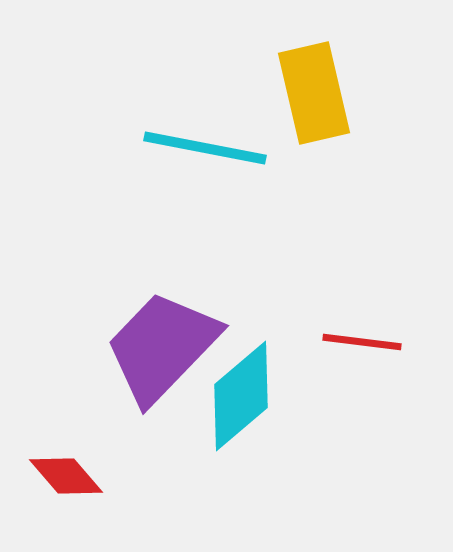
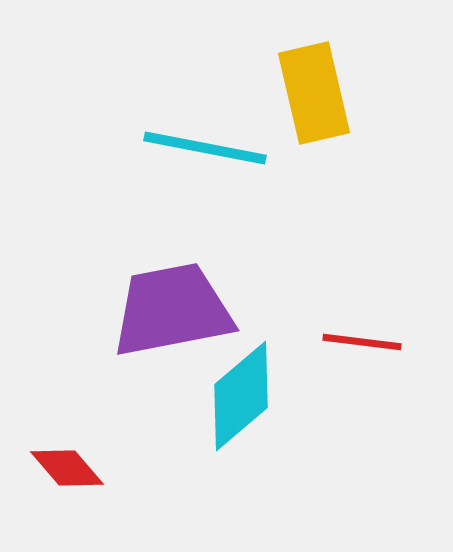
purple trapezoid: moved 10 px right, 37 px up; rotated 35 degrees clockwise
red diamond: moved 1 px right, 8 px up
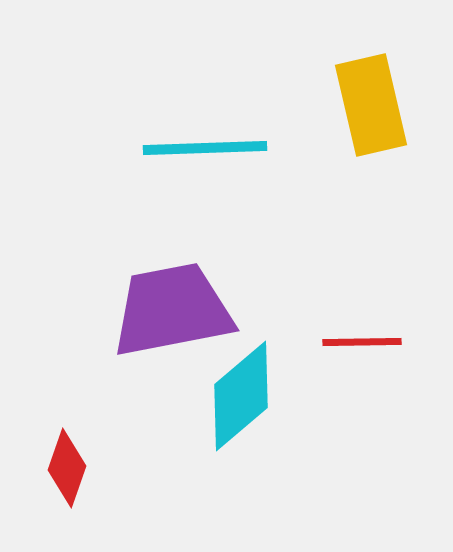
yellow rectangle: moved 57 px right, 12 px down
cyan line: rotated 13 degrees counterclockwise
red line: rotated 8 degrees counterclockwise
red diamond: rotated 60 degrees clockwise
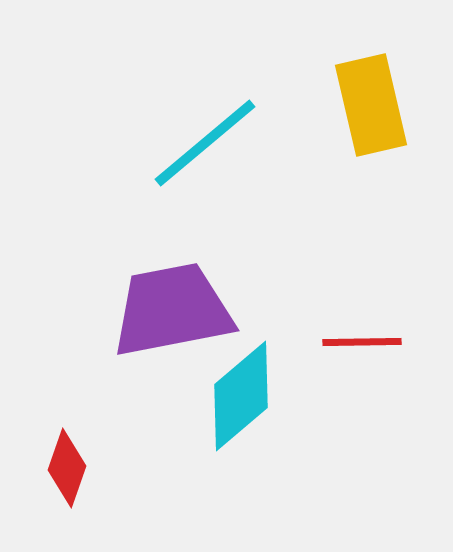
cyan line: moved 5 px up; rotated 38 degrees counterclockwise
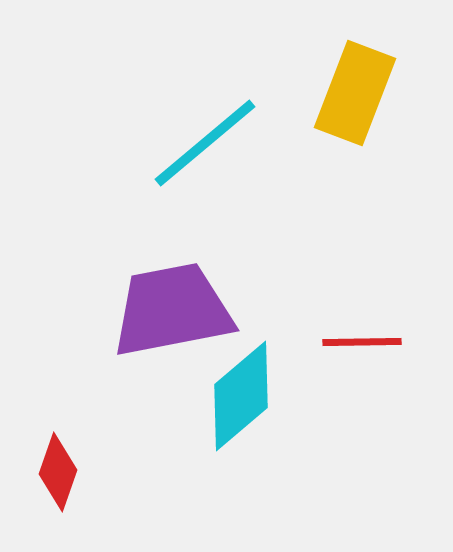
yellow rectangle: moved 16 px left, 12 px up; rotated 34 degrees clockwise
red diamond: moved 9 px left, 4 px down
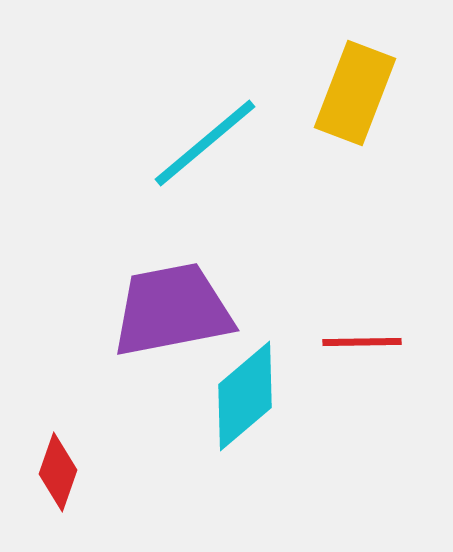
cyan diamond: moved 4 px right
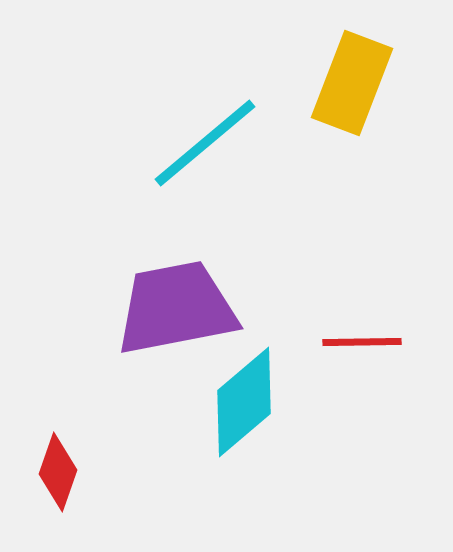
yellow rectangle: moved 3 px left, 10 px up
purple trapezoid: moved 4 px right, 2 px up
cyan diamond: moved 1 px left, 6 px down
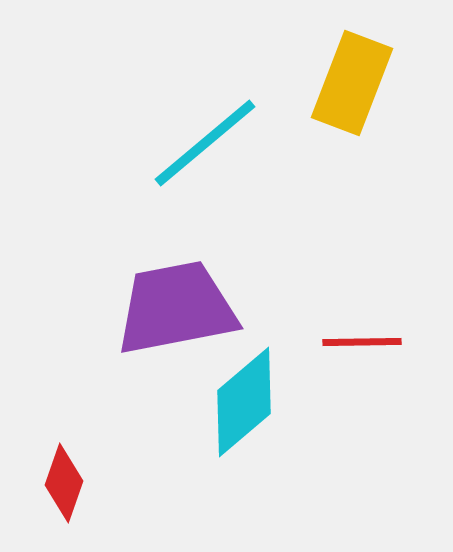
red diamond: moved 6 px right, 11 px down
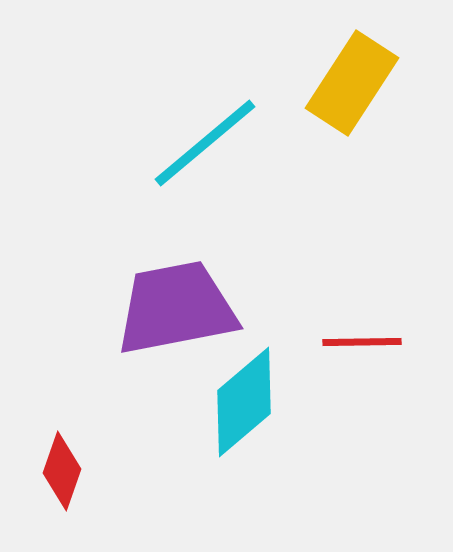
yellow rectangle: rotated 12 degrees clockwise
red diamond: moved 2 px left, 12 px up
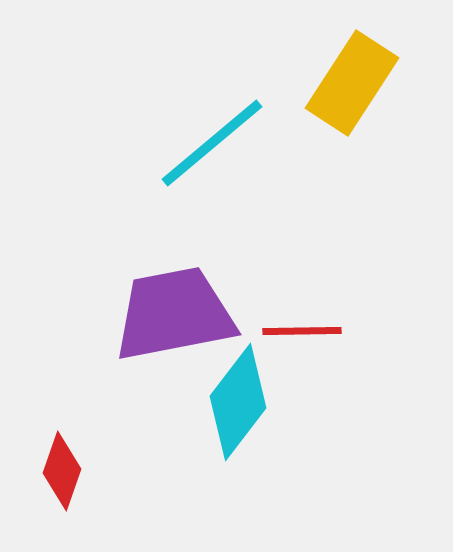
cyan line: moved 7 px right
purple trapezoid: moved 2 px left, 6 px down
red line: moved 60 px left, 11 px up
cyan diamond: moved 6 px left; rotated 12 degrees counterclockwise
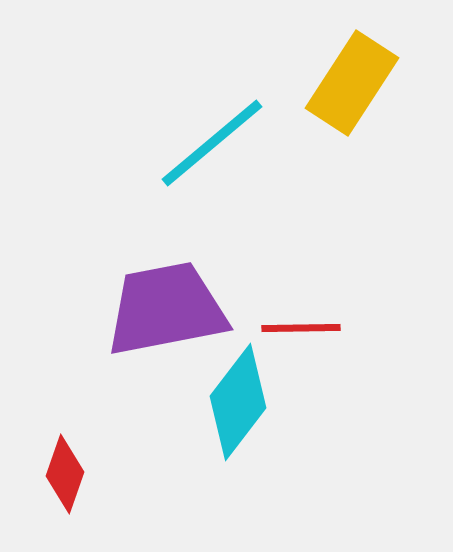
purple trapezoid: moved 8 px left, 5 px up
red line: moved 1 px left, 3 px up
red diamond: moved 3 px right, 3 px down
